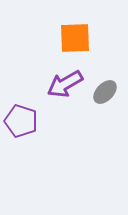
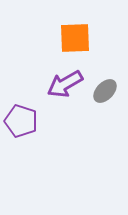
gray ellipse: moved 1 px up
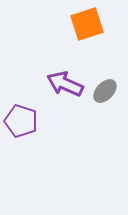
orange square: moved 12 px right, 14 px up; rotated 16 degrees counterclockwise
purple arrow: rotated 54 degrees clockwise
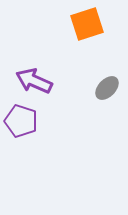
purple arrow: moved 31 px left, 3 px up
gray ellipse: moved 2 px right, 3 px up
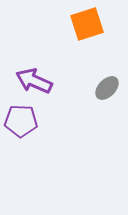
purple pentagon: rotated 16 degrees counterclockwise
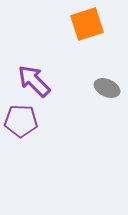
purple arrow: rotated 21 degrees clockwise
gray ellipse: rotated 70 degrees clockwise
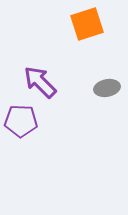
purple arrow: moved 6 px right, 1 px down
gray ellipse: rotated 35 degrees counterclockwise
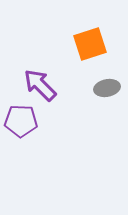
orange square: moved 3 px right, 20 px down
purple arrow: moved 3 px down
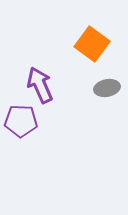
orange square: moved 2 px right; rotated 36 degrees counterclockwise
purple arrow: rotated 21 degrees clockwise
